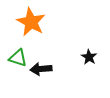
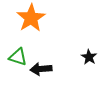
orange star: moved 4 px up; rotated 12 degrees clockwise
green triangle: moved 1 px up
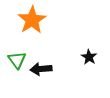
orange star: moved 1 px right, 2 px down
green triangle: moved 1 px left, 3 px down; rotated 36 degrees clockwise
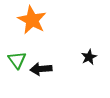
orange star: rotated 12 degrees counterclockwise
black star: rotated 14 degrees clockwise
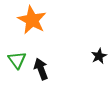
black star: moved 10 px right, 1 px up
black arrow: rotated 75 degrees clockwise
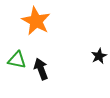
orange star: moved 4 px right, 1 px down
green triangle: rotated 42 degrees counterclockwise
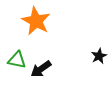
black arrow: rotated 105 degrees counterclockwise
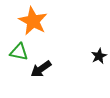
orange star: moved 3 px left
green triangle: moved 2 px right, 8 px up
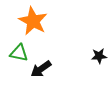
green triangle: moved 1 px down
black star: rotated 21 degrees clockwise
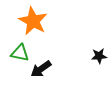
green triangle: moved 1 px right
